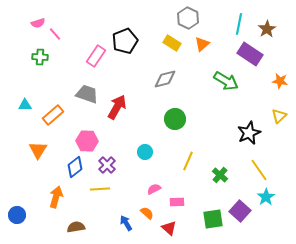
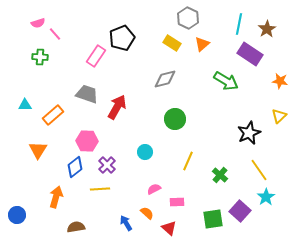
black pentagon at (125, 41): moved 3 px left, 3 px up
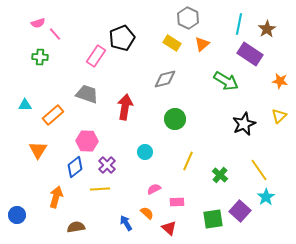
red arrow at (117, 107): moved 8 px right; rotated 20 degrees counterclockwise
black star at (249, 133): moved 5 px left, 9 px up
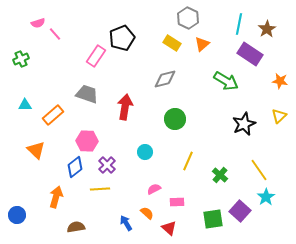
green cross at (40, 57): moved 19 px left, 2 px down; rotated 28 degrees counterclockwise
orange triangle at (38, 150): moved 2 px left; rotated 18 degrees counterclockwise
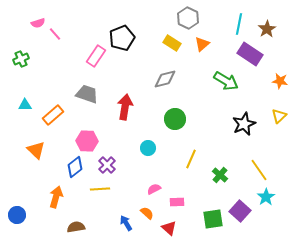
cyan circle at (145, 152): moved 3 px right, 4 px up
yellow line at (188, 161): moved 3 px right, 2 px up
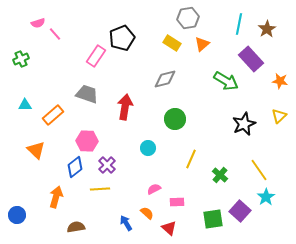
gray hexagon at (188, 18): rotated 25 degrees clockwise
purple rectangle at (250, 54): moved 1 px right, 5 px down; rotated 15 degrees clockwise
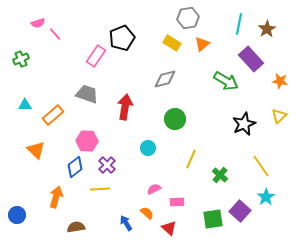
yellow line at (259, 170): moved 2 px right, 4 px up
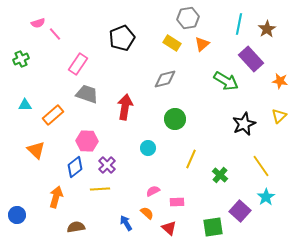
pink rectangle at (96, 56): moved 18 px left, 8 px down
pink semicircle at (154, 189): moved 1 px left, 2 px down
green square at (213, 219): moved 8 px down
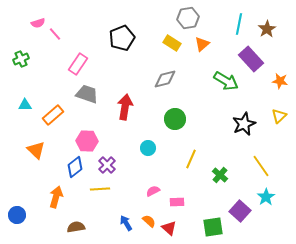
orange semicircle at (147, 213): moved 2 px right, 8 px down
